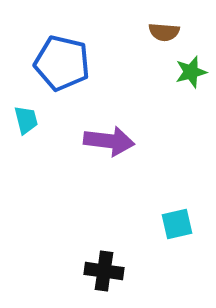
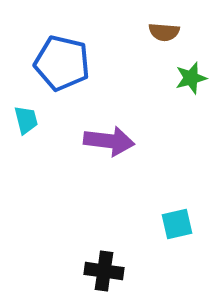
green star: moved 6 px down
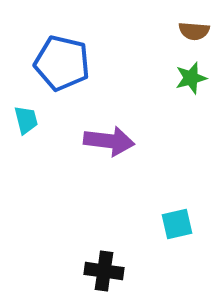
brown semicircle: moved 30 px right, 1 px up
